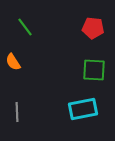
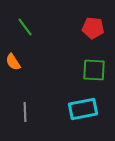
gray line: moved 8 px right
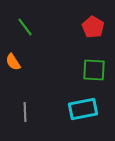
red pentagon: moved 1 px up; rotated 25 degrees clockwise
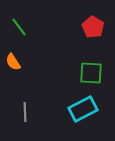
green line: moved 6 px left
green square: moved 3 px left, 3 px down
cyan rectangle: rotated 16 degrees counterclockwise
